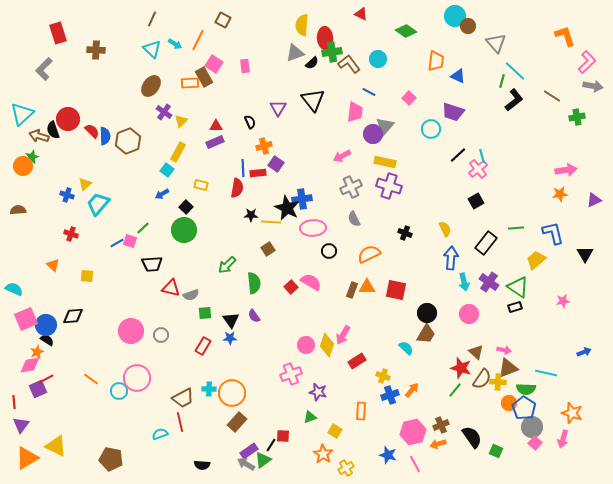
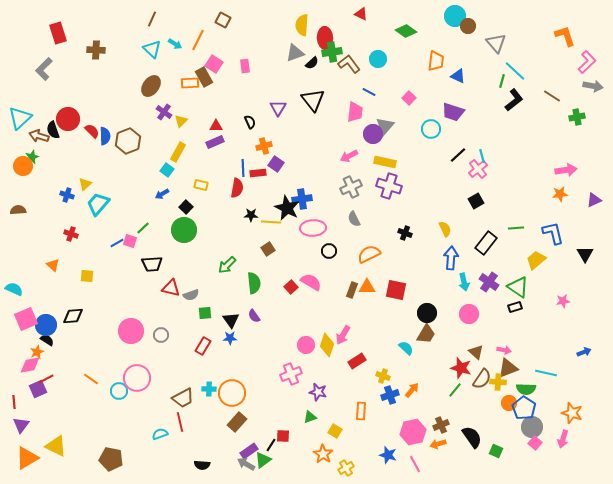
cyan triangle at (22, 114): moved 2 px left, 4 px down
pink arrow at (342, 156): moved 7 px right
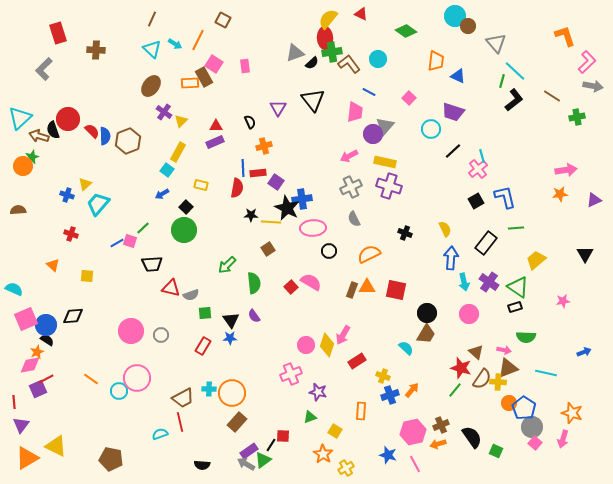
yellow semicircle at (302, 25): moved 26 px right, 6 px up; rotated 35 degrees clockwise
black line at (458, 155): moved 5 px left, 4 px up
purple square at (276, 164): moved 18 px down
blue L-shape at (553, 233): moved 48 px left, 36 px up
green semicircle at (526, 389): moved 52 px up
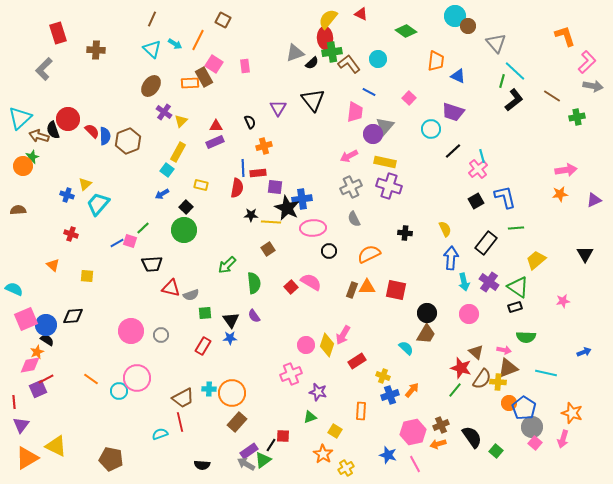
purple square at (276, 182): moved 1 px left, 5 px down; rotated 28 degrees counterclockwise
black cross at (405, 233): rotated 16 degrees counterclockwise
green square at (496, 451): rotated 16 degrees clockwise
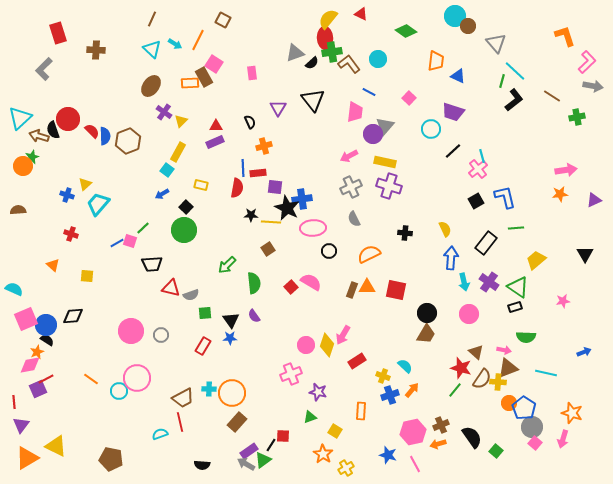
pink rectangle at (245, 66): moved 7 px right, 7 px down
cyan semicircle at (406, 348): moved 1 px left, 18 px down
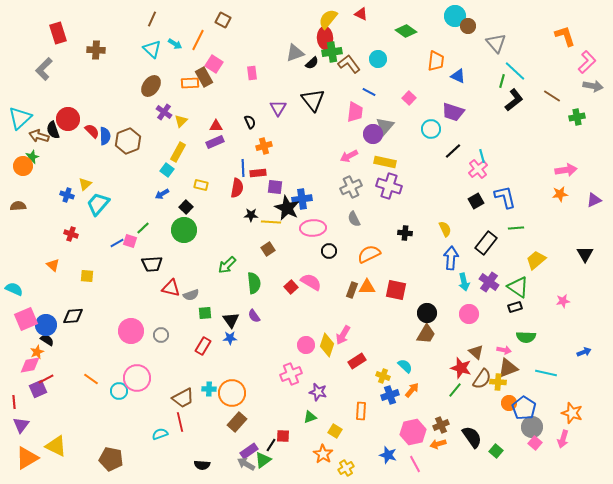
brown semicircle at (18, 210): moved 4 px up
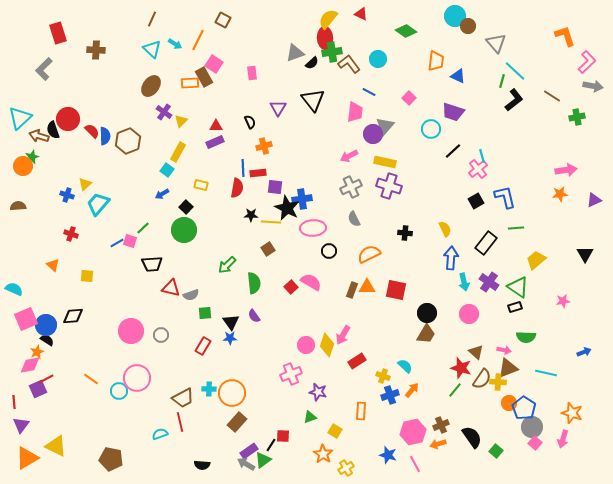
black triangle at (231, 320): moved 2 px down
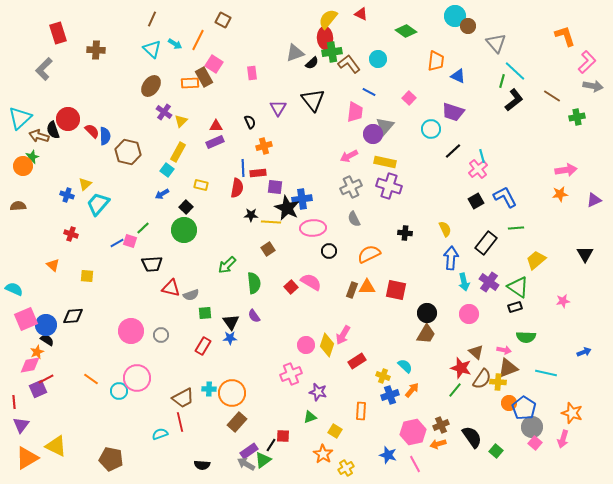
brown hexagon at (128, 141): moved 11 px down; rotated 25 degrees counterclockwise
blue L-shape at (505, 197): rotated 15 degrees counterclockwise
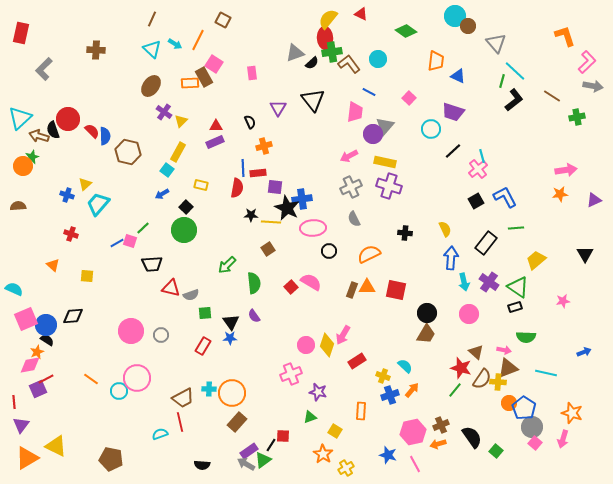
red rectangle at (58, 33): moved 37 px left; rotated 30 degrees clockwise
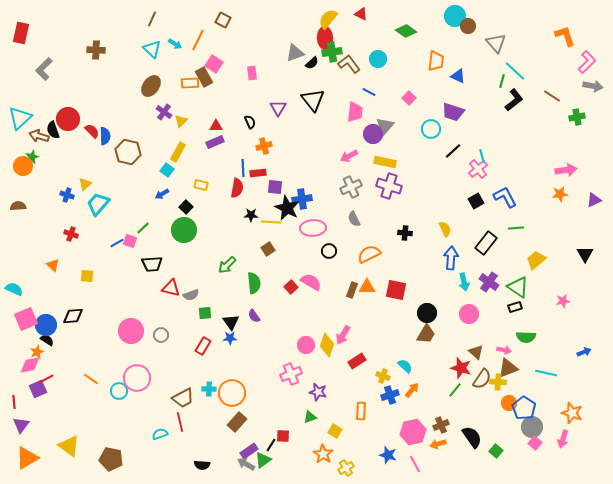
yellow triangle at (56, 446): moved 13 px right; rotated 10 degrees clockwise
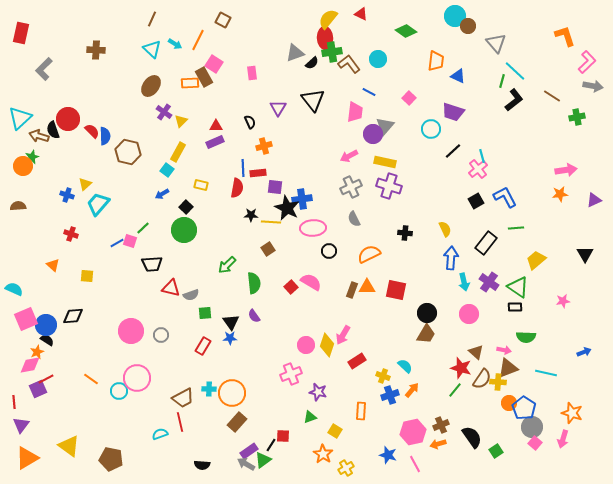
black rectangle at (515, 307): rotated 16 degrees clockwise
green square at (496, 451): rotated 16 degrees clockwise
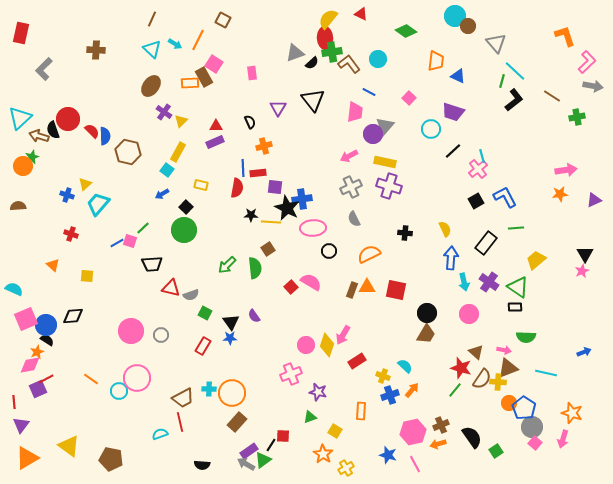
green semicircle at (254, 283): moved 1 px right, 15 px up
pink star at (563, 301): moved 19 px right, 30 px up; rotated 16 degrees counterclockwise
green square at (205, 313): rotated 32 degrees clockwise
